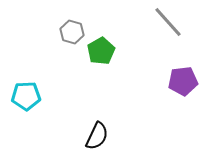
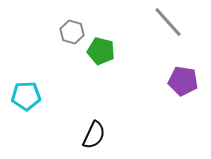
green pentagon: rotated 28 degrees counterclockwise
purple pentagon: rotated 16 degrees clockwise
black semicircle: moved 3 px left, 1 px up
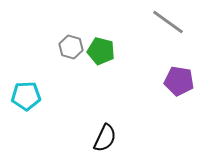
gray line: rotated 12 degrees counterclockwise
gray hexagon: moved 1 px left, 15 px down
purple pentagon: moved 4 px left
black semicircle: moved 11 px right, 3 px down
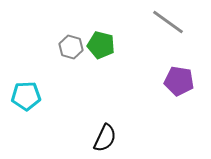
green pentagon: moved 6 px up
